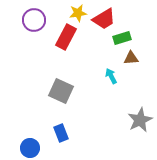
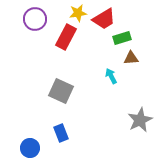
purple circle: moved 1 px right, 1 px up
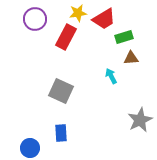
green rectangle: moved 2 px right, 1 px up
blue rectangle: rotated 18 degrees clockwise
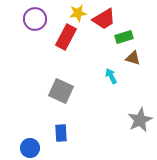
brown triangle: moved 2 px right; rotated 21 degrees clockwise
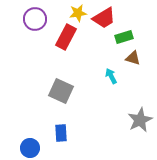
red trapezoid: moved 1 px up
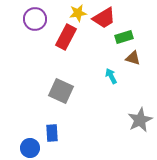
blue rectangle: moved 9 px left
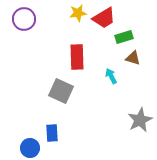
purple circle: moved 11 px left
red rectangle: moved 11 px right, 20 px down; rotated 30 degrees counterclockwise
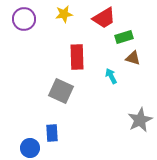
yellow star: moved 14 px left, 1 px down
